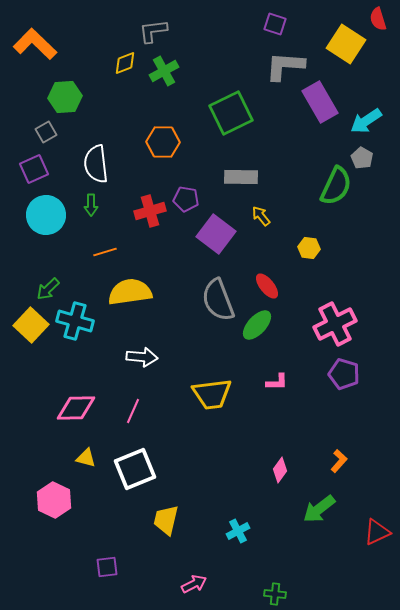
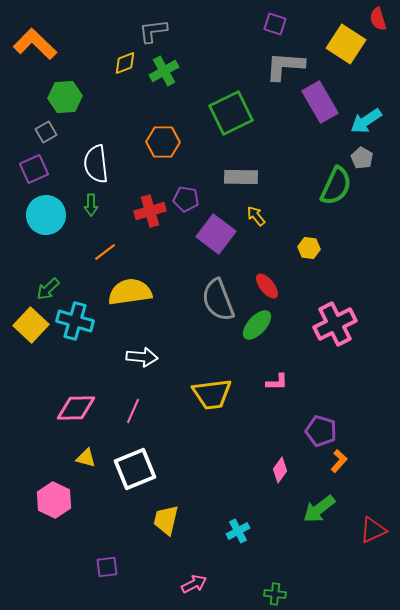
yellow arrow at (261, 216): moved 5 px left
orange line at (105, 252): rotated 20 degrees counterclockwise
purple pentagon at (344, 374): moved 23 px left, 57 px down
red triangle at (377, 532): moved 4 px left, 2 px up
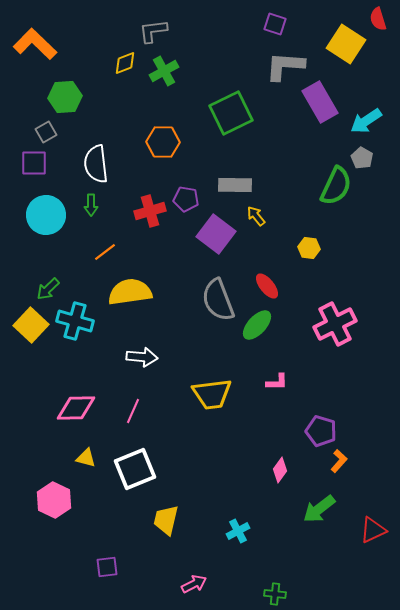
purple square at (34, 169): moved 6 px up; rotated 24 degrees clockwise
gray rectangle at (241, 177): moved 6 px left, 8 px down
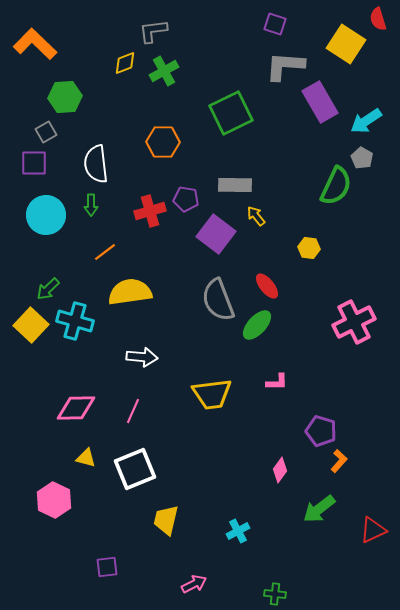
pink cross at (335, 324): moved 19 px right, 2 px up
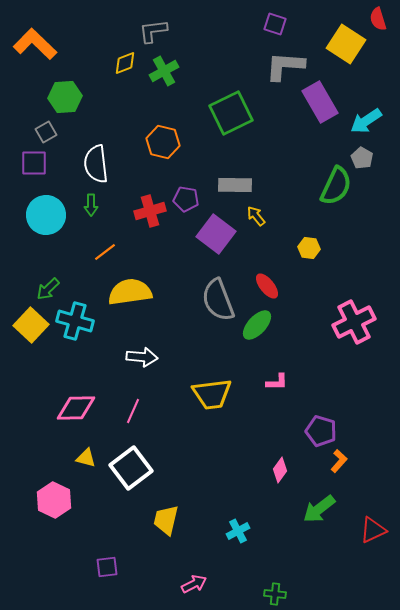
orange hexagon at (163, 142): rotated 12 degrees clockwise
white square at (135, 469): moved 4 px left, 1 px up; rotated 15 degrees counterclockwise
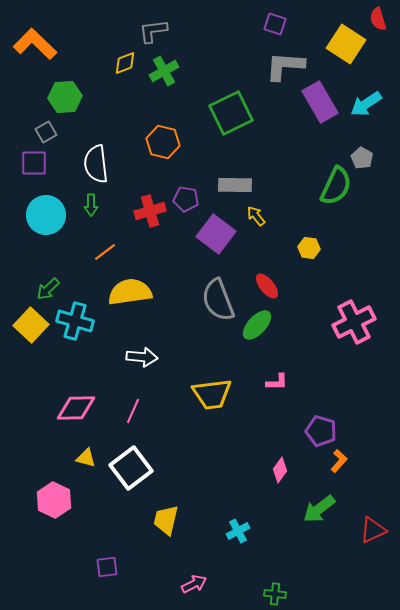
cyan arrow at (366, 121): moved 17 px up
